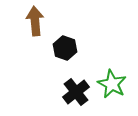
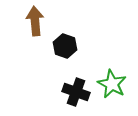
black hexagon: moved 2 px up
black cross: rotated 32 degrees counterclockwise
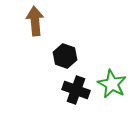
black hexagon: moved 10 px down
black cross: moved 2 px up
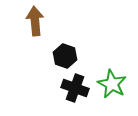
black cross: moved 1 px left, 2 px up
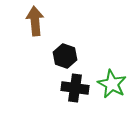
black cross: rotated 12 degrees counterclockwise
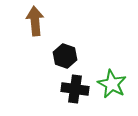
black cross: moved 1 px down
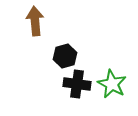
black hexagon: rotated 25 degrees clockwise
black cross: moved 2 px right, 5 px up
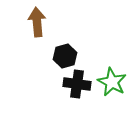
brown arrow: moved 2 px right, 1 px down
green star: moved 2 px up
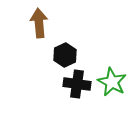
brown arrow: moved 2 px right, 1 px down
black hexagon: moved 1 px up; rotated 10 degrees counterclockwise
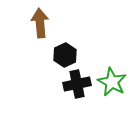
brown arrow: moved 1 px right
black cross: rotated 20 degrees counterclockwise
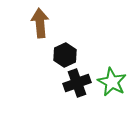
black cross: moved 1 px up; rotated 8 degrees counterclockwise
